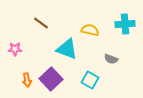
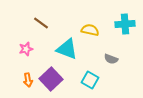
pink star: moved 11 px right; rotated 16 degrees counterclockwise
orange arrow: moved 1 px right
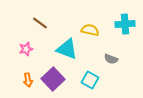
brown line: moved 1 px left
purple square: moved 2 px right
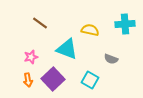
pink star: moved 5 px right, 8 px down
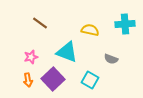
cyan triangle: moved 3 px down
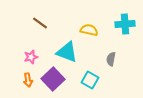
yellow semicircle: moved 1 px left
gray semicircle: rotated 80 degrees clockwise
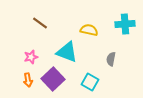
cyan square: moved 2 px down
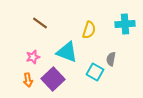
yellow semicircle: rotated 96 degrees clockwise
pink star: moved 2 px right
cyan square: moved 5 px right, 10 px up
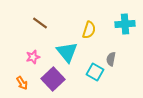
cyan triangle: rotated 30 degrees clockwise
orange arrow: moved 6 px left, 3 px down; rotated 24 degrees counterclockwise
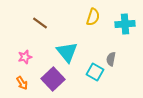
yellow semicircle: moved 4 px right, 13 px up
pink star: moved 8 px left
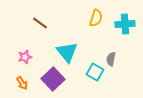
yellow semicircle: moved 3 px right, 1 px down
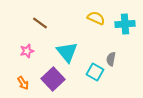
yellow semicircle: rotated 84 degrees counterclockwise
pink star: moved 2 px right, 6 px up
orange arrow: moved 1 px right
